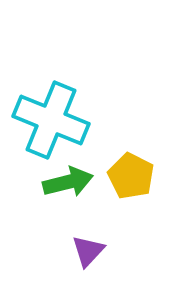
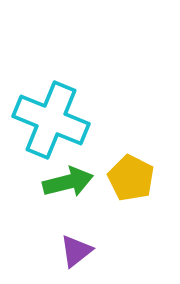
yellow pentagon: moved 2 px down
purple triangle: moved 12 px left; rotated 9 degrees clockwise
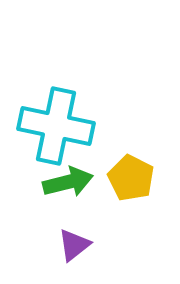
cyan cross: moved 5 px right, 6 px down; rotated 10 degrees counterclockwise
purple triangle: moved 2 px left, 6 px up
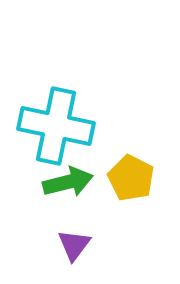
purple triangle: rotated 15 degrees counterclockwise
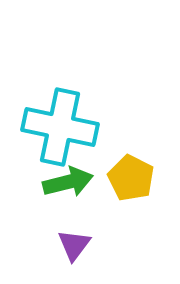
cyan cross: moved 4 px right, 1 px down
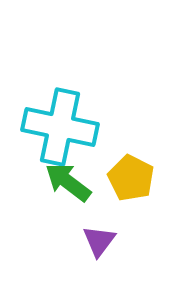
green arrow: rotated 129 degrees counterclockwise
purple triangle: moved 25 px right, 4 px up
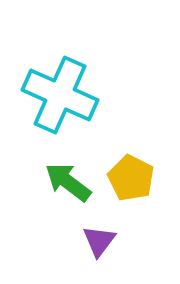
cyan cross: moved 32 px up; rotated 12 degrees clockwise
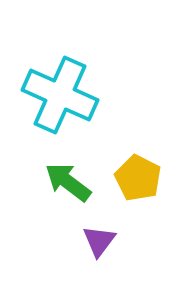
yellow pentagon: moved 7 px right
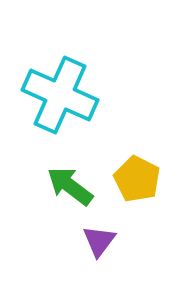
yellow pentagon: moved 1 px left, 1 px down
green arrow: moved 2 px right, 4 px down
